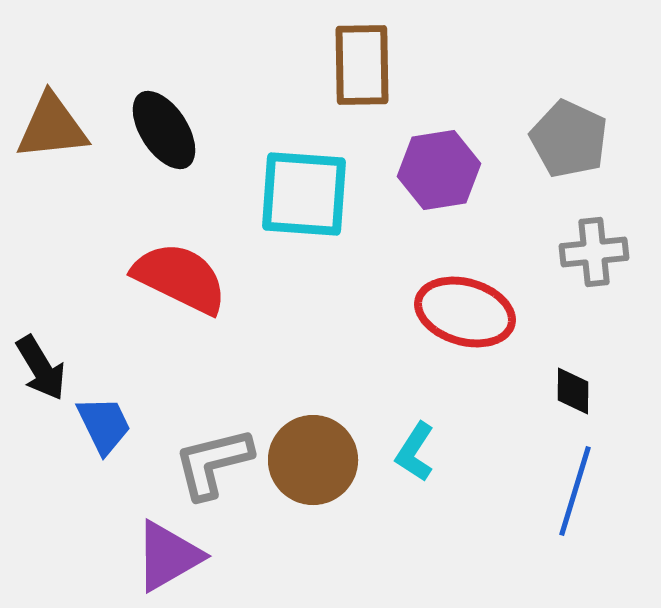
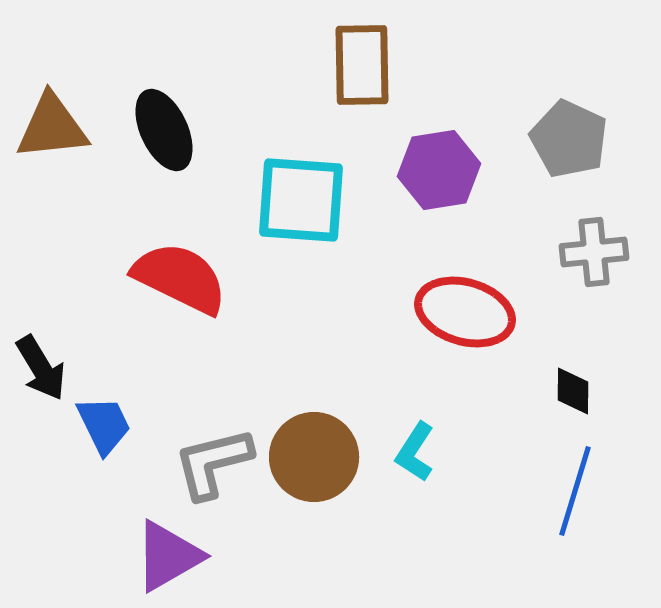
black ellipse: rotated 8 degrees clockwise
cyan square: moved 3 px left, 6 px down
brown circle: moved 1 px right, 3 px up
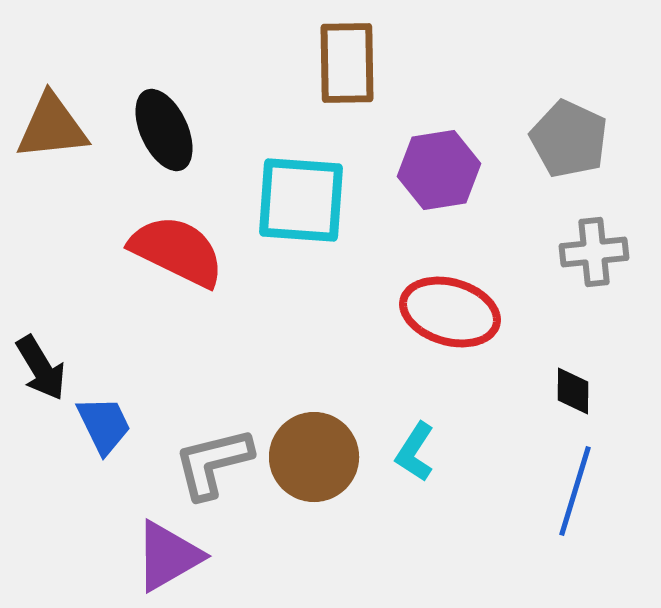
brown rectangle: moved 15 px left, 2 px up
red semicircle: moved 3 px left, 27 px up
red ellipse: moved 15 px left
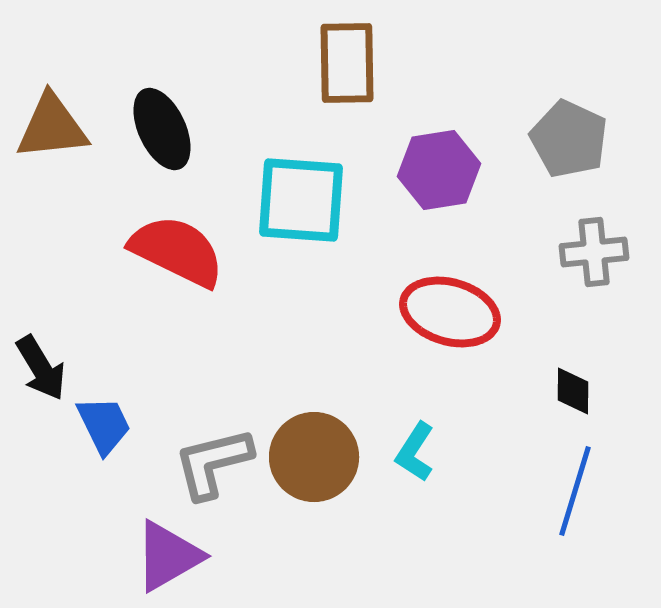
black ellipse: moved 2 px left, 1 px up
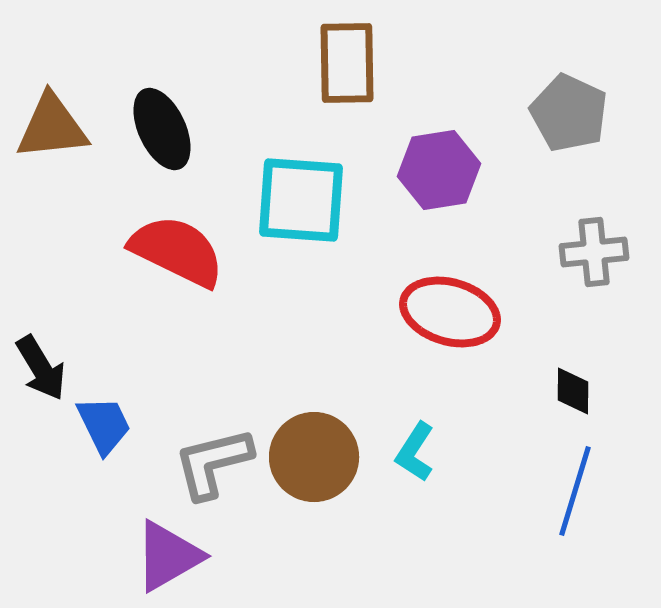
gray pentagon: moved 26 px up
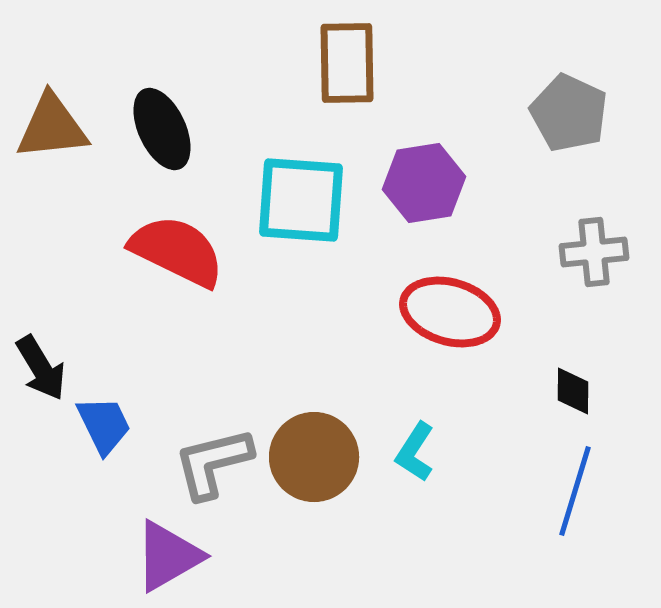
purple hexagon: moved 15 px left, 13 px down
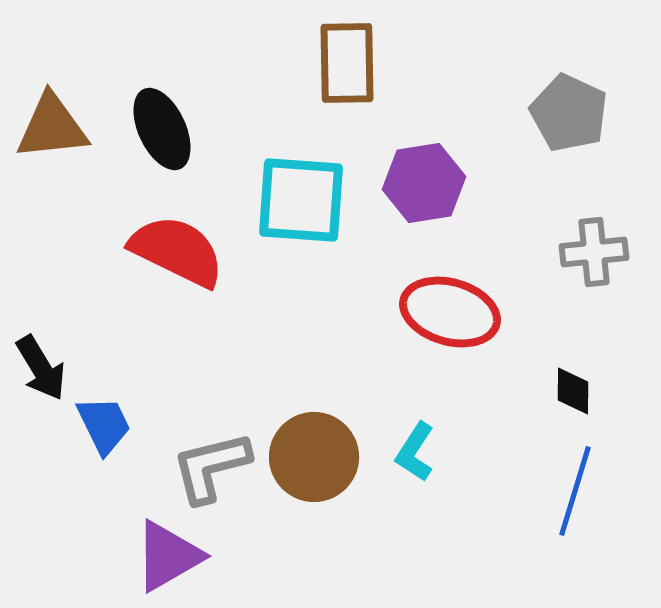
gray L-shape: moved 2 px left, 4 px down
